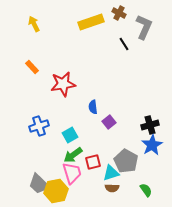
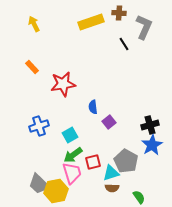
brown cross: rotated 24 degrees counterclockwise
green semicircle: moved 7 px left, 7 px down
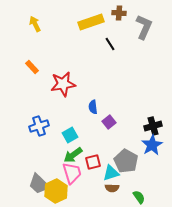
yellow arrow: moved 1 px right
black line: moved 14 px left
black cross: moved 3 px right, 1 px down
yellow hexagon: rotated 15 degrees counterclockwise
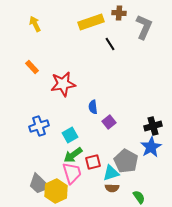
blue star: moved 1 px left, 2 px down
